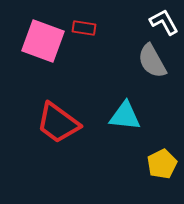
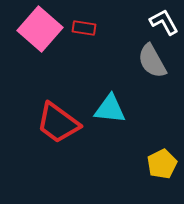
pink square: moved 3 px left, 12 px up; rotated 21 degrees clockwise
cyan triangle: moved 15 px left, 7 px up
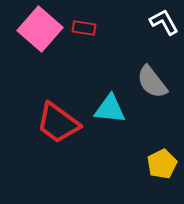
gray semicircle: moved 21 px down; rotated 9 degrees counterclockwise
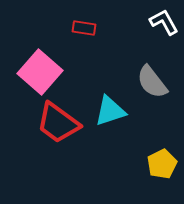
pink square: moved 43 px down
cyan triangle: moved 2 px down; rotated 24 degrees counterclockwise
